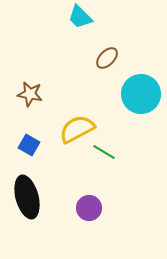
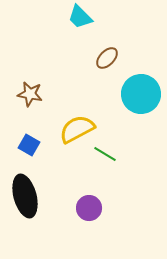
green line: moved 1 px right, 2 px down
black ellipse: moved 2 px left, 1 px up
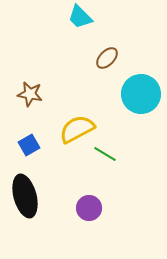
blue square: rotated 30 degrees clockwise
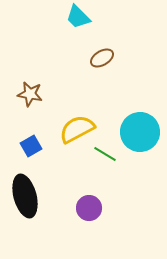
cyan trapezoid: moved 2 px left
brown ellipse: moved 5 px left; rotated 15 degrees clockwise
cyan circle: moved 1 px left, 38 px down
blue square: moved 2 px right, 1 px down
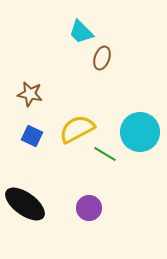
cyan trapezoid: moved 3 px right, 15 px down
brown ellipse: rotated 40 degrees counterclockwise
blue square: moved 1 px right, 10 px up; rotated 35 degrees counterclockwise
black ellipse: moved 8 px down; rotated 39 degrees counterclockwise
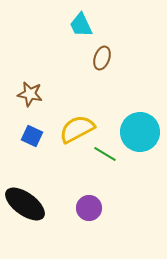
cyan trapezoid: moved 7 px up; rotated 20 degrees clockwise
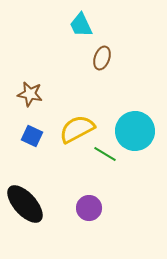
cyan circle: moved 5 px left, 1 px up
black ellipse: rotated 12 degrees clockwise
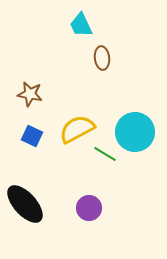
brown ellipse: rotated 25 degrees counterclockwise
cyan circle: moved 1 px down
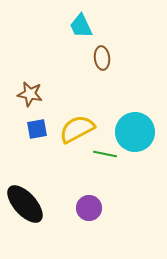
cyan trapezoid: moved 1 px down
blue square: moved 5 px right, 7 px up; rotated 35 degrees counterclockwise
green line: rotated 20 degrees counterclockwise
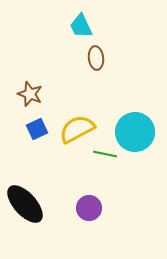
brown ellipse: moved 6 px left
brown star: rotated 10 degrees clockwise
blue square: rotated 15 degrees counterclockwise
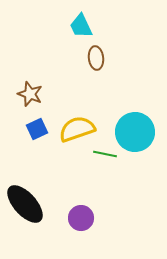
yellow semicircle: rotated 9 degrees clockwise
purple circle: moved 8 px left, 10 px down
